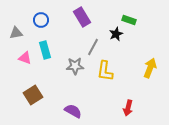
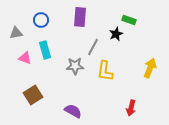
purple rectangle: moved 2 px left; rotated 36 degrees clockwise
red arrow: moved 3 px right
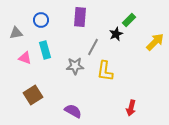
green rectangle: rotated 64 degrees counterclockwise
yellow arrow: moved 5 px right, 26 px up; rotated 24 degrees clockwise
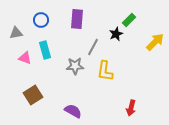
purple rectangle: moved 3 px left, 2 px down
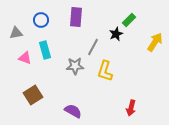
purple rectangle: moved 1 px left, 2 px up
yellow arrow: rotated 12 degrees counterclockwise
yellow L-shape: rotated 10 degrees clockwise
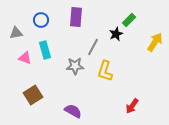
red arrow: moved 1 px right, 2 px up; rotated 21 degrees clockwise
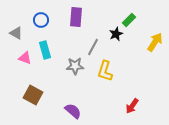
gray triangle: rotated 40 degrees clockwise
brown square: rotated 30 degrees counterclockwise
purple semicircle: rotated 12 degrees clockwise
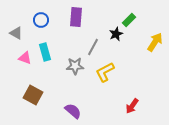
cyan rectangle: moved 2 px down
yellow L-shape: moved 1 px down; rotated 45 degrees clockwise
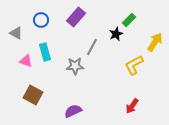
purple rectangle: rotated 36 degrees clockwise
gray line: moved 1 px left
pink triangle: moved 1 px right, 3 px down
yellow L-shape: moved 29 px right, 7 px up
purple semicircle: rotated 66 degrees counterclockwise
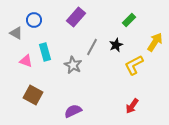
blue circle: moved 7 px left
black star: moved 11 px down
gray star: moved 2 px left, 1 px up; rotated 30 degrees clockwise
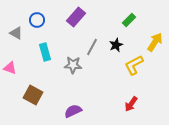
blue circle: moved 3 px right
pink triangle: moved 16 px left, 7 px down
gray star: rotated 24 degrees counterclockwise
red arrow: moved 1 px left, 2 px up
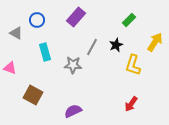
yellow L-shape: moved 1 px left; rotated 45 degrees counterclockwise
